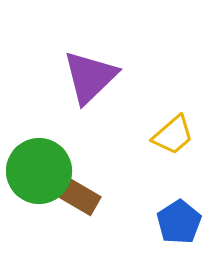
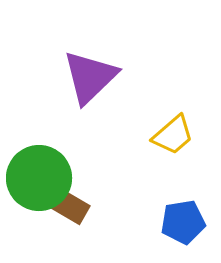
green circle: moved 7 px down
brown rectangle: moved 11 px left, 9 px down
blue pentagon: moved 4 px right; rotated 24 degrees clockwise
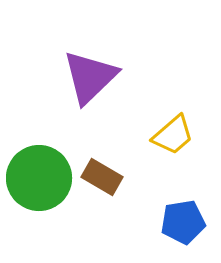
brown rectangle: moved 33 px right, 29 px up
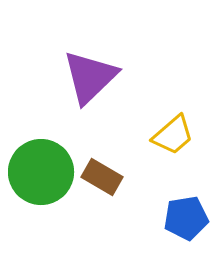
green circle: moved 2 px right, 6 px up
blue pentagon: moved 3 px right, 4 px up
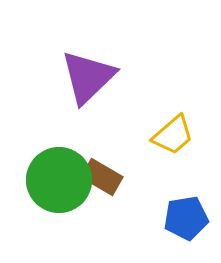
purple triangle: moved 2 px left
green circle: moved 18 px right, 8 px down
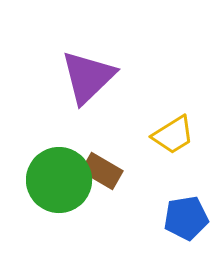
yellow trapezoid: rotated 9 degrees clockwise
brown rectangle: moved 6 px up
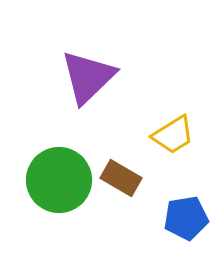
brown rectangle: moved 19 px right, 7 px down
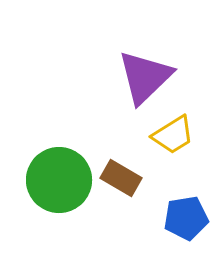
purple triangle: moved 57 px right
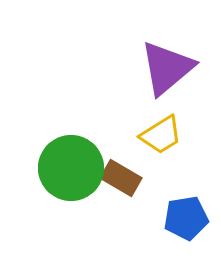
purple triangle: moved 22 px right, 9 px up; rotated 4 degrees clockwise
yellow trapezoid: moved 12 px left
green circle: moved 12 px right, 12 px up
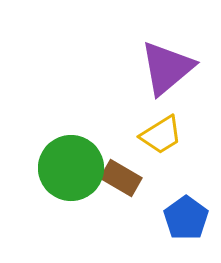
blue pentagon: rotated 27 degrees counterclockwise
